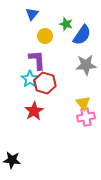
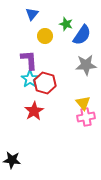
purple L-shape: moved 8 px left
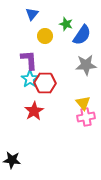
red hexagon: rotated 15 degrees counterclockwise
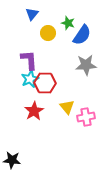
green star: moved 2 px right, 1 px up
yellow circle: moved 3 px right, 3 px up
cyan star: rotated 12 degrees clockwise
yellow triangle: moved 16 px left, 4 px down
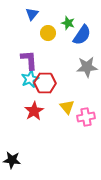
gray star: moved 1 px right, 2 px down
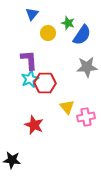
red star: moved 14 px down; rotated 18 degrees counterclockwise
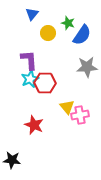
pink cross: moved 6 px left, 2 px up
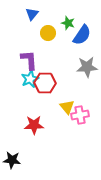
red star: rotated 24 degrees counterclockwise
